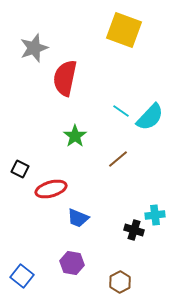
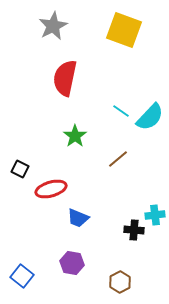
gray star: moved 19 px right, 22 px up; rotated 8 degrees counterclockwise
black cross: rotated 12 degrees counterclockwise
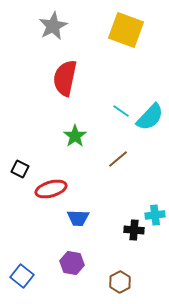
yellow square: moved 2 px right
blue trapezoid: rotated 20 degrees counterclockwise
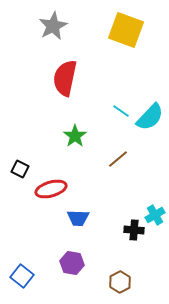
cyan cross: rotated 24 degrees counterclockwise
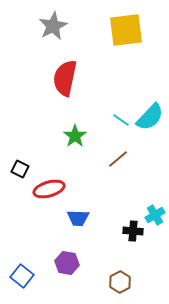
yellow square: rotated 27 degrees counterclockwise
cyan line: moved 9 px down
red ellipse: moved 2 px left
black cross: moved 1 px left, 1 px down
purple hexagon: moved 5 px left
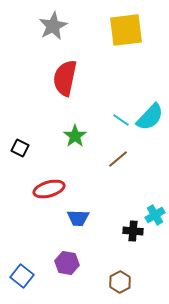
black square: moved 21 px up
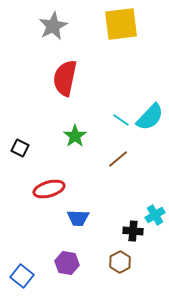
yellow square: moved 5 px left, 6 px up
brown hexagon: moved 20 px up
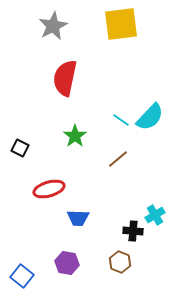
brown hexagon: rotated 10 degrees counterclockwise
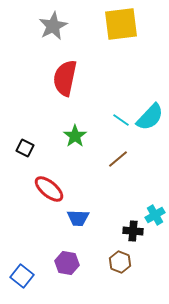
black square: moved 5 px right
red ellipse: rotated 56 degrees clockwise
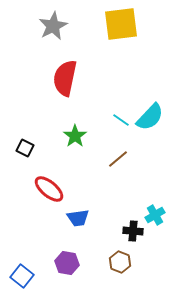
blue trapezoid: rotated 10 degrees counterclockwise
